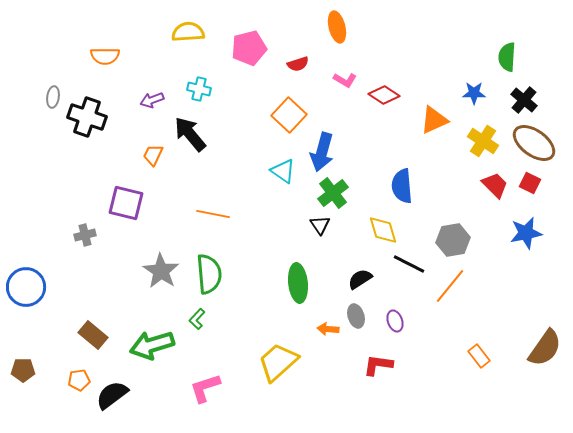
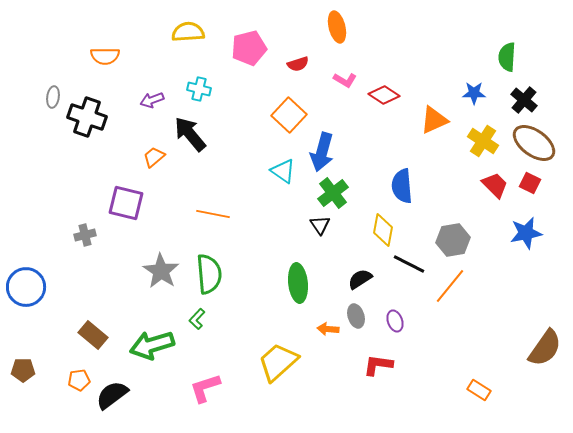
orange trapezoid at (153, 155): moved 1 px right, 2 px down; rotated 25 degrees clockwise
yellow diamond at (383, 230): rotated 28 degrees clockwise
orange rectangle at (479, 356): moved 34 px down; rotated 20 degrees counterclockwise
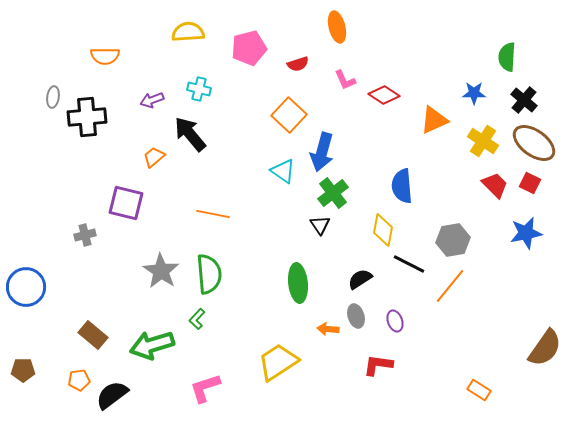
pink L-shape at (345, 80): rotated 35 degrees clockwise
black cross at (87, 117): rotated 24 degrees counterclockwise
yellow trapezoid at (278, 362): rotated 9 degrees clockwise
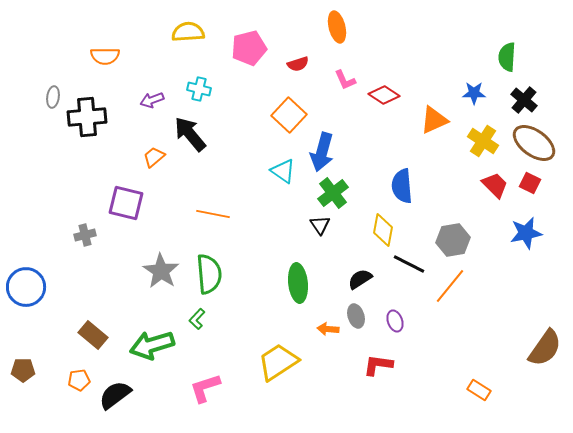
black semicircle at (112, 395): moved 3 px right
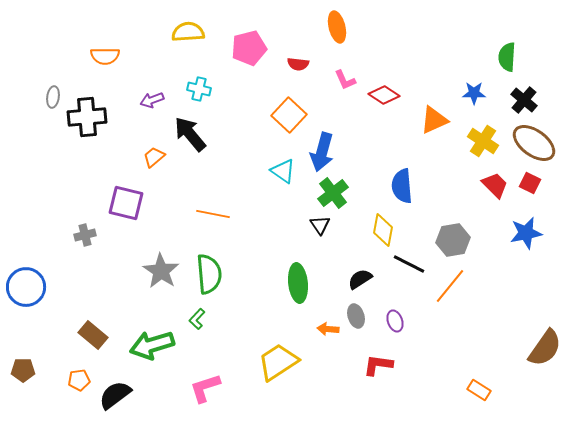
red semicircle at (298, 64): rotated 25 degrees clockwise
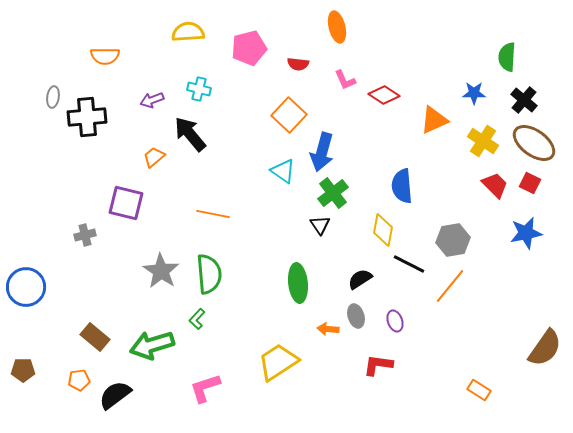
brown rectangle at (93, 335): moved 2 px right, 2 px down
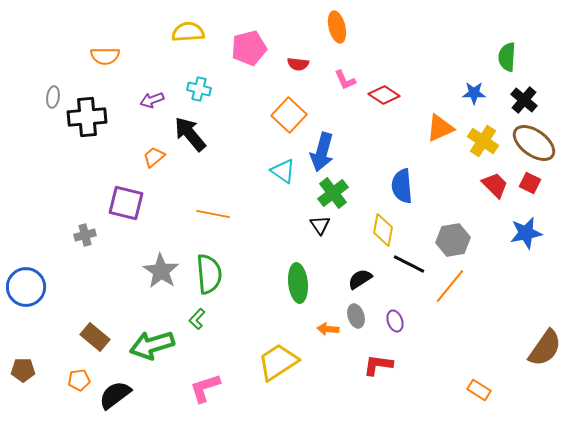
orange triangle at (434, 120): moved 6 px right, 8 px down
